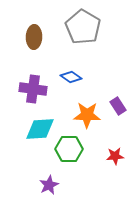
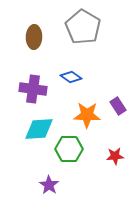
cyan diamond: moved 1 px left
purple star: rotated 12 degrees counterclockwise
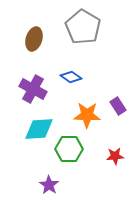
brown ellipse: moved 2 px down; rotated 15 degrees clockwise
purple cross: rotated 20 degrees clockwise
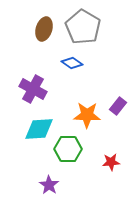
brown ellipse: moved 10 px right, 10 px up
blue diamond: moved 1 px right, 14 px up
purple rectangle: rotated 72 degrees clockwise
green hexagon: moved 1 px left
red star: moved 4 px left, 6 px down
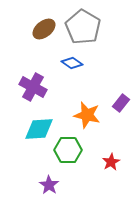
brown ellipse: rotated 35 degrees clockwise
purple cross: moved 2 px up
purple rectangle: moved 3 px right, 3 px up
orange star: rotated 12 degrees clockwise
green hexagon: moved 1 px down
red star: rotated 24 degrees counterclockwise
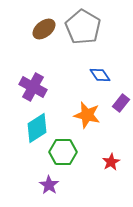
blue diamond: moved 28 px right, 12 px down; rotated 20 degrees clockwise
cyan diamond: moved 2 px left, 1 px up; rotated 28 degrees counterclockwise
green hexagon: moved 5 px left, 2 px down
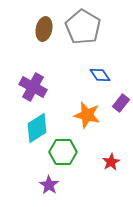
brown ellipse: rotated 40 degrees counterclockwise
